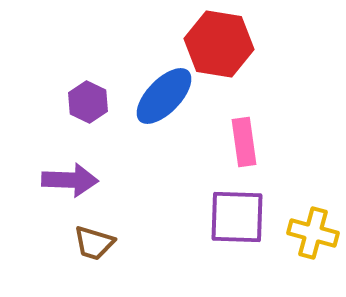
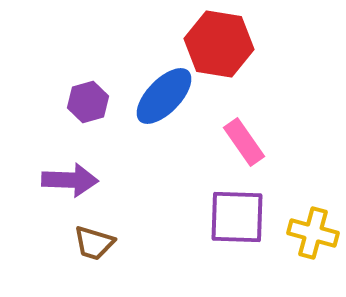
purple hexagon: rotated 18 degrees clockwise
pink rectangle: rotated 27 degrees counterclockwise
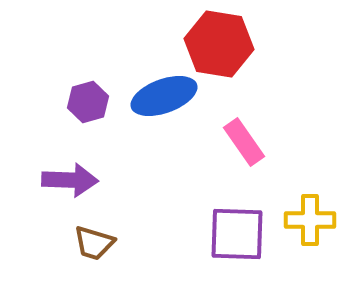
blue ellipse: rotated 26 degrees clockwise
purple square: moved 17 px down
yellow cross: moved 3 px left, 13 px up; rotated 15 degrees counterclockwise
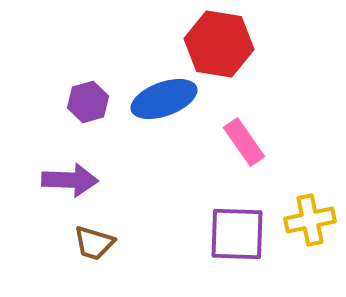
blue ellipse: moved 3 px down
yellow cross: rotated 12 degrees counterclockwise
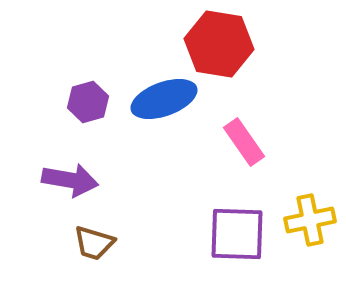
purple arrow: rotated 8 degrees clockwise
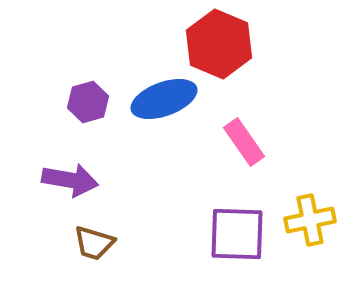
red hexagon: rotated 14 degrees clockwise
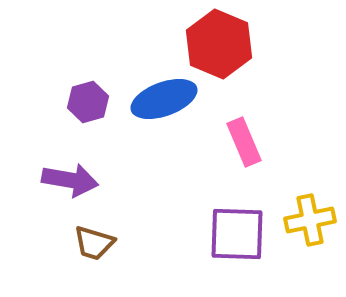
pink rectangle: rotated 12 degrees clockwise
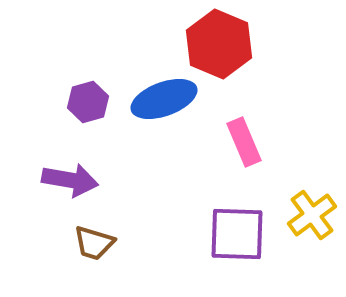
yellow cross: moved 2 px right, 5 px up; rotated 24 degrees counterclockwise
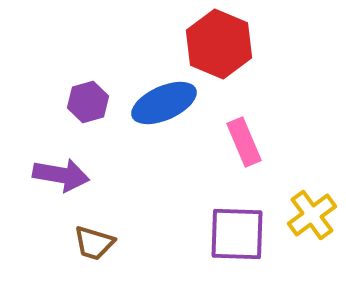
blue ellipse: moved 4 px down; rotated 4 degrees counterclockwise
purple arrow: moved 9 px left, 5 px up
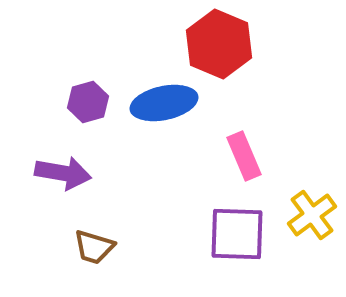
blue ellipse: rotated 12 degrees clockwise
pink rectangle: moved 14 px down
purple arrow: moved 2 px right, 2 px up
brown trapezoid: moved 4 px down
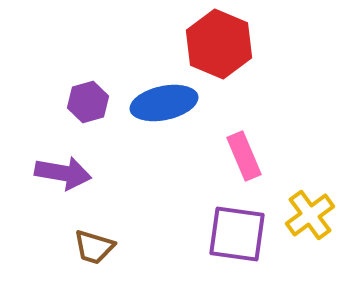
yellow cross: moved 2 px left
purple square: rotated 6 degrees clockwise
